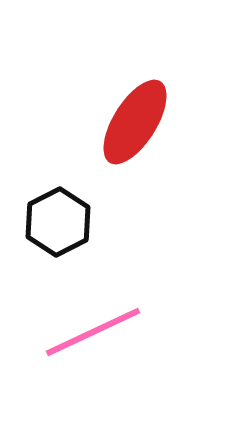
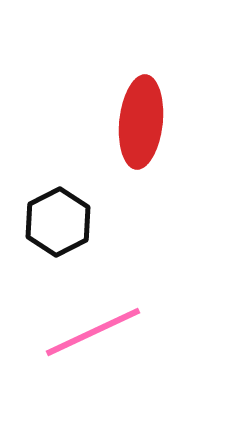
red ellipse: moved 6 px right; rotated 26 degrees counterclockwise
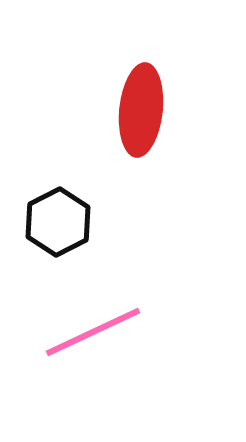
red ellipse: moved 12 px up
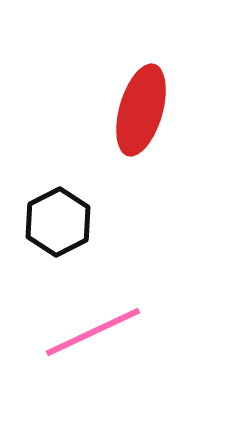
red ellipse: rotated 10 degrees clockwise
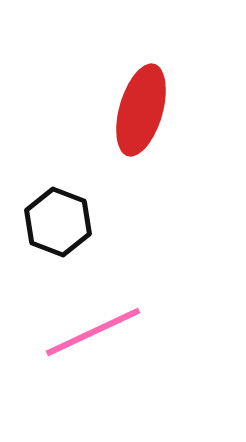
black hexagon: rotated 12 degrees counterclockwise
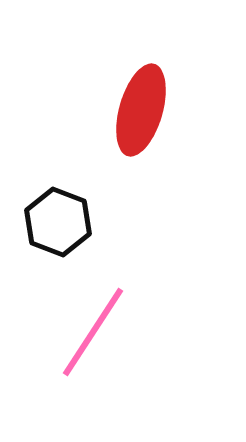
pink line: rotated 32 degrees counterclockwise
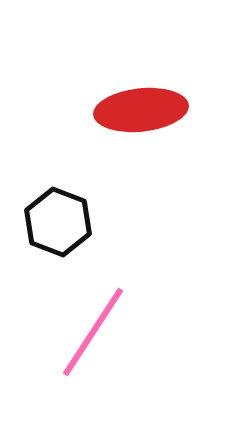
red ellipse: rotated 68 degrees clockwise
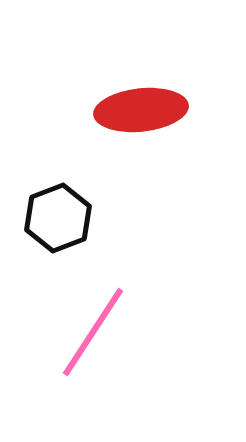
black hexagon: moved 4 px up; rotated 18 degrees clockwise
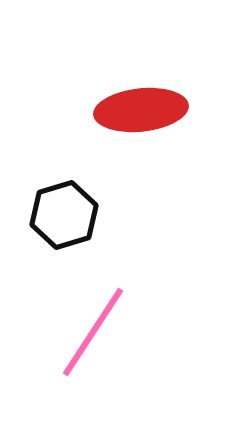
black hexagon: moved 6 px right, 3 px up; rotated 4 degrees clockwise
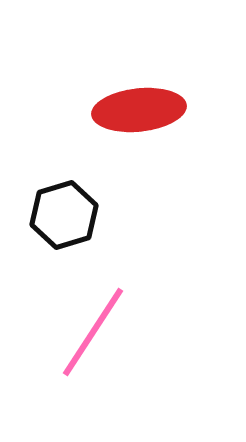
red ellipse: moved 2 px left
